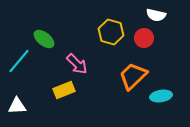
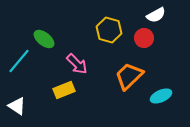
white semicircle: rotated 42 degrees counterclockwise
yellow hexagon: moved 2 px left, 2 px up
orange trapezoid: moved 4 px left
cyan ellipse: rotated 15 degrees counterclockwise
white triangle: rotated 36 degrees clockwise
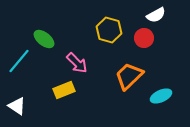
pink arrow: moved 1 px up
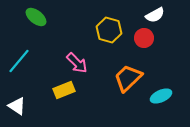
white semicircle: moved 1 px left
green ellipse: moved 8 px left, 22 px up
orange trapezoid: moved 1 px left, 2 px down
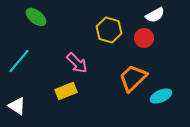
orange trapezoid: moved 5 px right
yellow rectangle: moved 2 px right, 1 px down
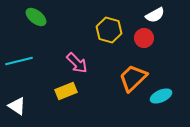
cyan line: rotated 36 degrees clockwise
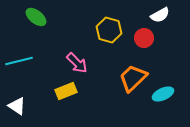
white semicircle: moved 5 px right
cyan ellipse: moved 2 px right, 2 px up
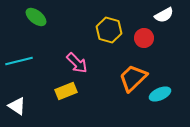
white semicircle: moved 4 px right
cyan ellipse: moved 3 px left
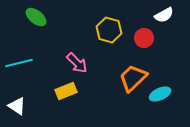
cyan line: moved 2 px down
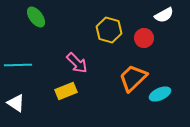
green ellipse: rotated 15 degrees clockwise
cyan line: moved 1 px left, 2 px down; rotated 12 degrees clockwise
white triangle: moved 1 px left, 3 px up
